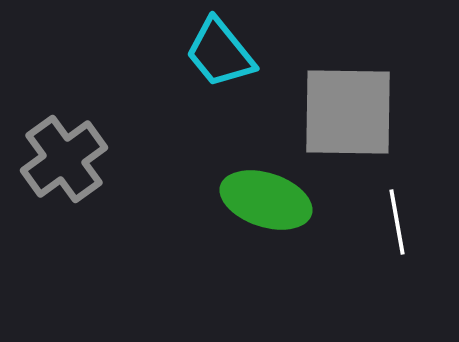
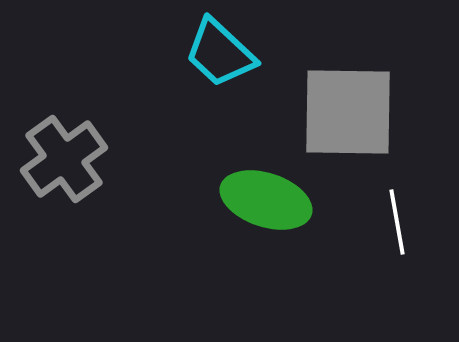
cyan trapezoid: rotated 8 degrees counterclockwise
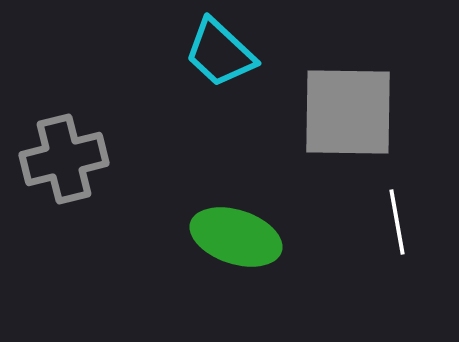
gray cross: rotated 22 degrees clockwise
green ellipse: moved 30 px left, 37 px down
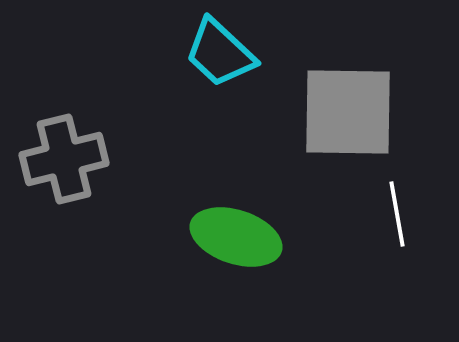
white line: moved 8 px up
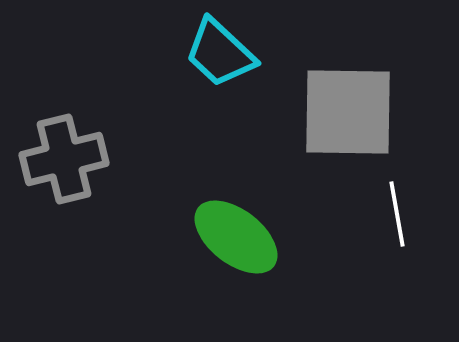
green ellipse: rotated 20 degrees clockwise
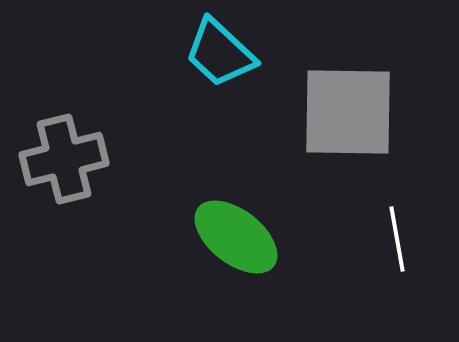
white line: moved 25 px down
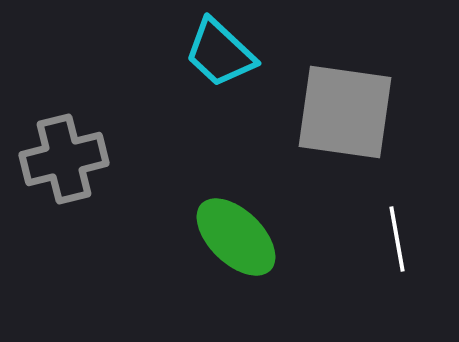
gray square: moved 3 px left; rotated 7 degrees clockwise
green ellipse: rotated 6 degrees clockwise
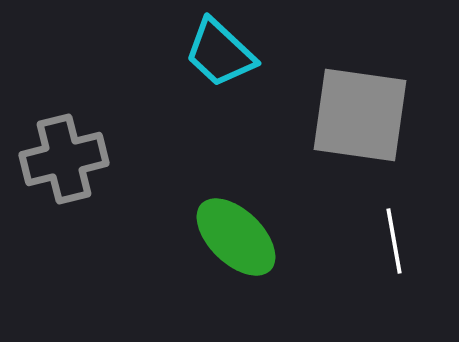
gray square: moved 15 px right, 3 px down
white line: moved 3 px left, 2 px down
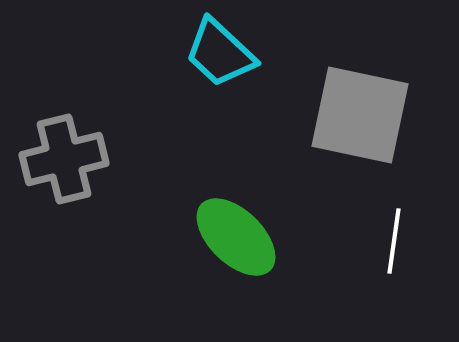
gray square: rotated 4 degrees clockwise
white line: rotated 18 degrees clockwise
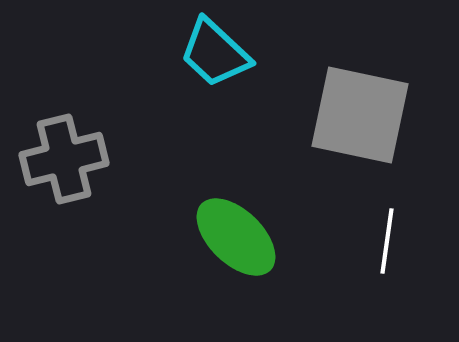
cyan trapezoid: moved 5 px left
white line: moved 7 px left
